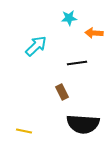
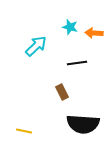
cyan star: moved 1 px right, 9 px down; rotated 21 degrees clockwise
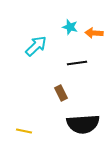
brown rectangle: moved 1 px left, 1 px down
black semicircle: rotated 8 degrees counterclockwise
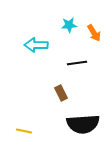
cyan star: moved 1 px left, 2 px up; rotated 21 degrees counterclockwise
orange arrow: rotated 126 degrees counterclockwise
cyan arrow: moved 1 px up; rotated 135 degrees counterclockwise
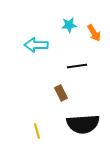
black line: moved 3 px down
yellow line: moved 13 px right; rotated 63 degrees clockwise
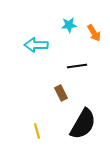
black semicircle: rotated 56 degrees counterclockwise
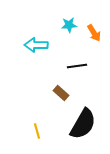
brown rectangle: rotated 21 degrees counterclockwise
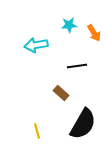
cyan arrow: rotated 10 degrees counterclockwise
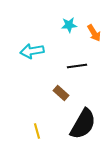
cyan arrow: moved 4 px left, 6 px down
